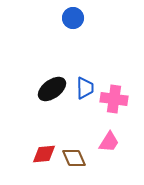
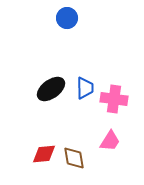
blue circle: moved 6 px left
black ellipse: moved 1 px left
pink trapezoid: moved 1 px right, 1 px up
brown diamond: rotated 15 degrees clockwise
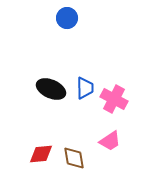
black ellipse: rotated 60 degrees clockwise
pink cross: rotated 20 degrees clockwise
pink trapezoid: rotated 25 degrees clockwise
red diamond: moved 3 px left
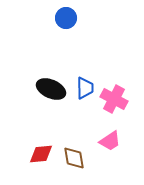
blue circle: moved 1 px left
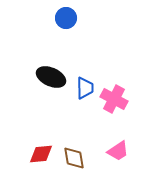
black ellipse: moved 12 px up
pink trapezoid: moved 8 px right, 10 px down
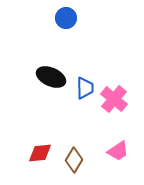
pink cross: rotated 12 degrees clockwise
red diamond: moved 1 px left, 1 px up
brown diamond: moved 2 px down; rotated 40 degrees clockwise
